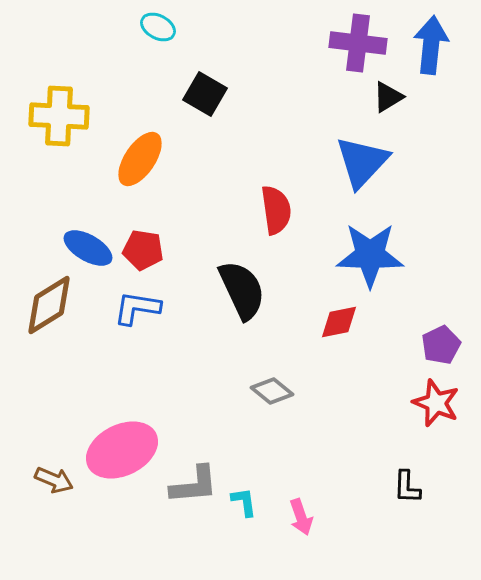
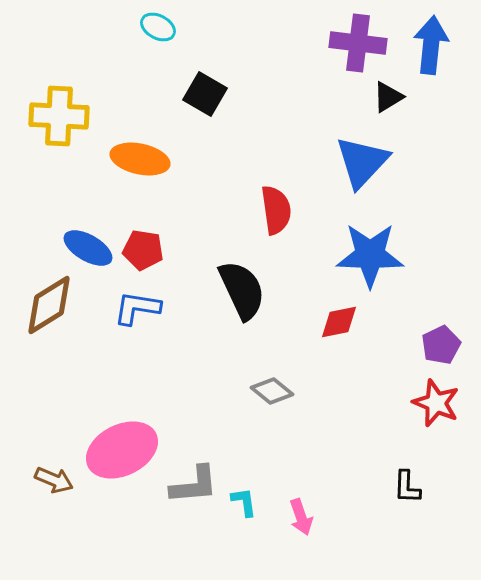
orange ellipse: rotated 68 degrees clockwise
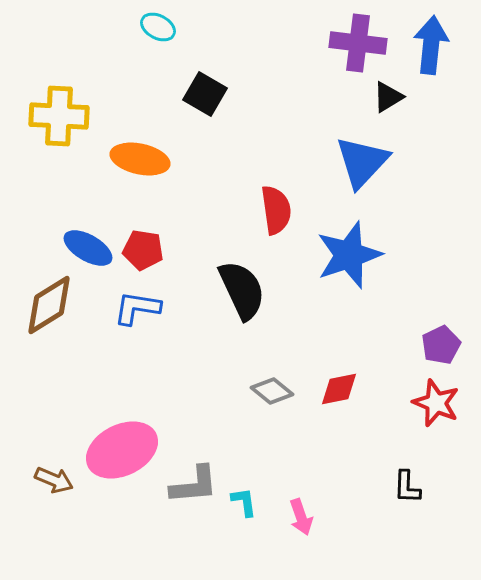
blue star: moved 21 px left; rotated 20 degrees counterclockwise
red diamond: moved 67 px down
